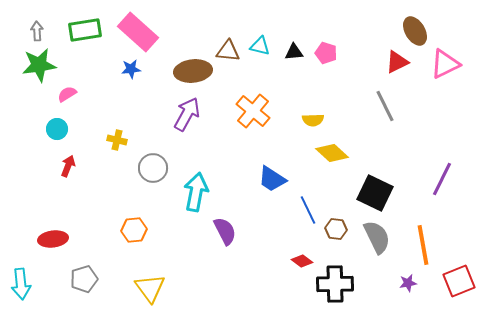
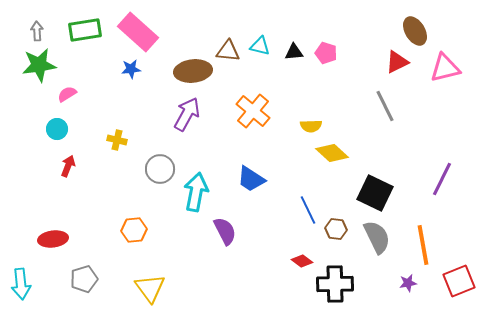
pink triangle at (445, 64): moved 4 px down; rotated 12 degrees clockwise
yellow semicircle at (313, 120): moved 2 px left, 6 px down
gray circle at (153, 168): moved 7 px right, 1 px down
blue trapezoid at (272, 179): moved 21 px left
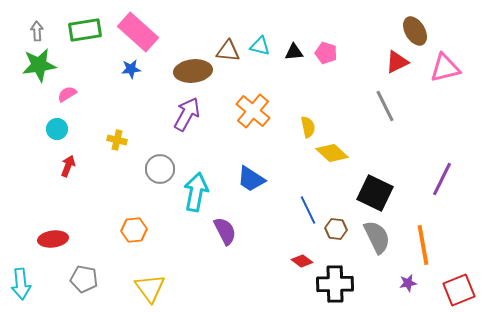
yellow semicircle at (311, 126): moved 3 px left, 1 px down; rotated 100 degrees counterclockwise
gray pentagon at (84, 279): rotated 28 degrees clockwise
red square at (459, 281): moved 9 px down
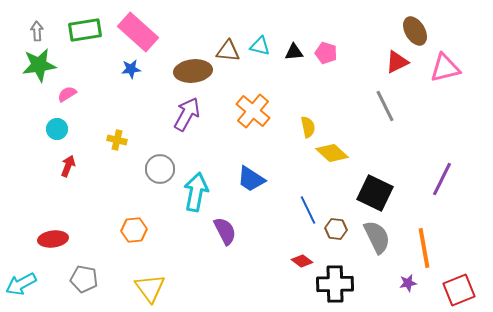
orange line at (423, 245): moved 1 px right, 3 px down
cyan arrow at (21, 284): rotated 68 degrees clockwise
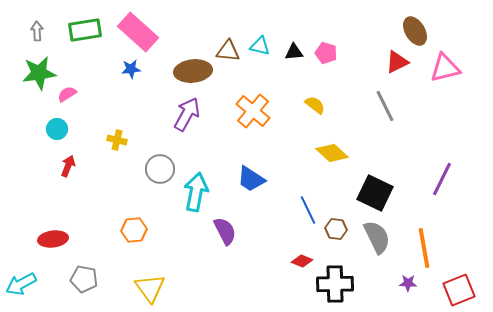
green star at (39, 65): moved 8 px down
yellow semicircle at (308, 127): moved 7 px right, 22 px up; rotated 40 degrees counterclockwise
red diamond at (302, 261): rotated 15 degrees counterclockwise
purple star at (408, 283): rotated 12 degrees clockwise
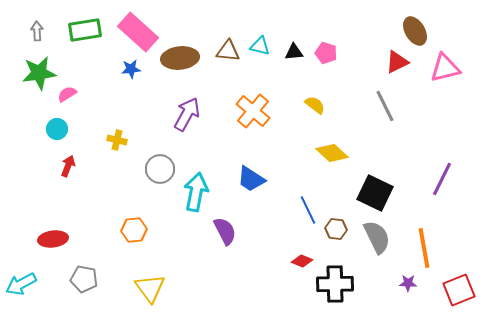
brown ellipse at (193, 71): moved 13 px left, 13 px up
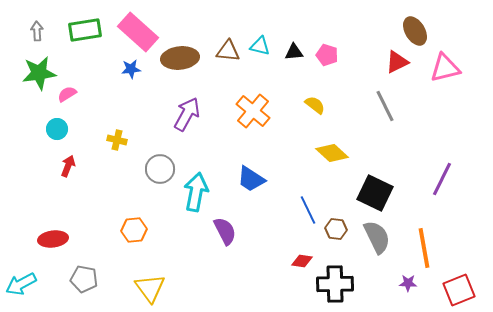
pink pentagon at (326, 53): moved 1 px right, 2 px down
red diamond at (302, 261): rotated 15 degrees counterclockwise
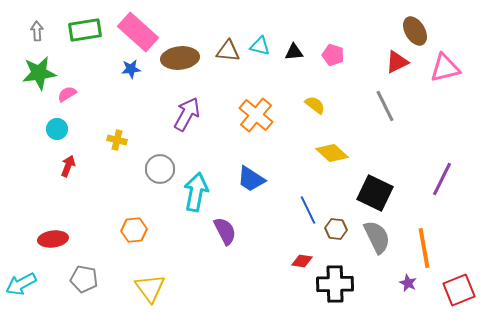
pink pentagon at (327, 55): moved 6 px right
orange cross at (253, 111): moved 3 px right, 4 px down
purple star at (408, 283): rotated 24 degrees clockwise
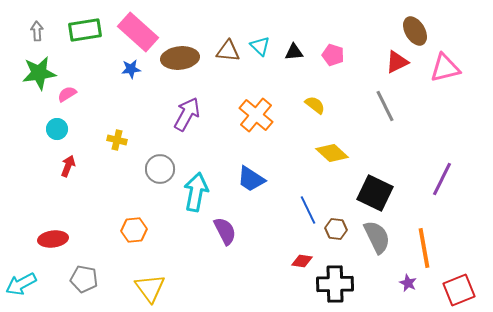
cyan triangle at (260, 46): rotated 30 degrees clockwise
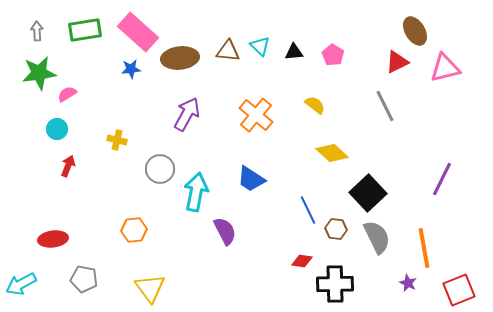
pink pentagon at (333, 55): rotated 15 degrees clockwise
black square at (375, 193): moved 7 px left; rotated 21 degrees clockwise
